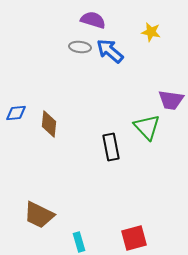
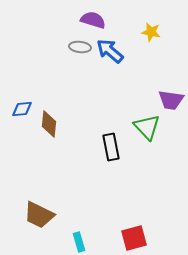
blue diamond: moved 6 px right, 4 px up
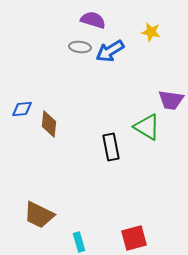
blue arrow: rotated 72 degrees counterclockwise
green triangle: rotated 16 degrees counterclockwise
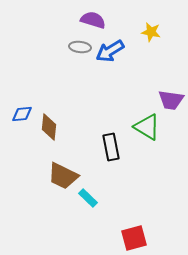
blue diamond: moved 5 px down
brown diamond: moved 3 px down
brown trapezoid: moved 24 px right, 39 px up
cyan rectangle: moved 9 px right, 44 px up; rotated 30 degrees counterclockwise
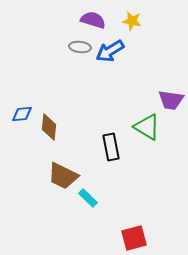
yellow star: moved 19 px left, 11 px up
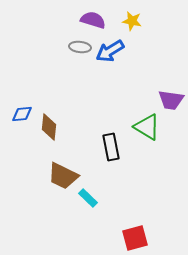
red square: moved 1 px right
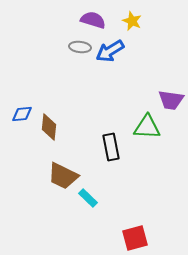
yellow star: rotated 12 degrees clockwise
green triangle: rotated 28 degrees counterclockwise
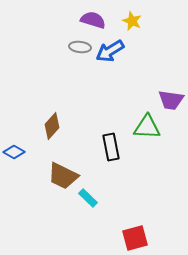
blue diamond: moved 8 px left, 38 px down; rotated 35 degrees clockwise
brown diamond: moved 3 px right, 1 px up; rotated 36 degrees clockwise
